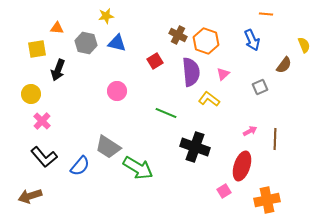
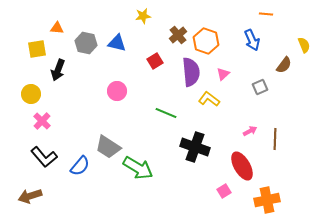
yellow star: moved 37 px right
brown cross: rotated 24 degrees clockwise
red ellipse: rotated 48 degrees counterclockwise
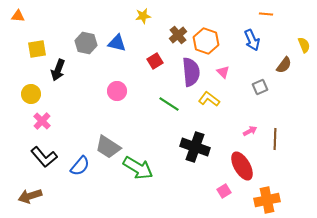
orange triangle: moved 39 px left, 12 px up
pink triangle: moved 2 px up; rotated 32 degrees counterclockwise
green line: moved 3 px right, 9 px up; rotated 10 degrees clockwise
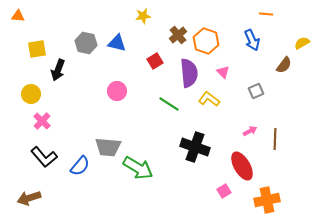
yellow semicircle: moved 2 px left, 2 px up; rotated 98 degrees counterclockwise
purple semicircle: moved 2 px left, 1 px down
gray square: moved 4 px left, 4 px down
gray trapezoid: rotated 28 degrees counterclockwise
brown arrow: moved 1 px left, 2 px down
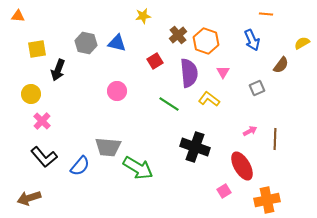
brown semicircle: moved 3 px left
pink triangle: rotated 16 degrees clockwise
gray square: moved 1 px right, 3 px up
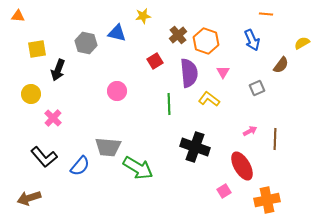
blue triangle: moved 10 px up
green line: rotated 55 degrees clockwise
pink cross: moved 11 px right, 3 px up
